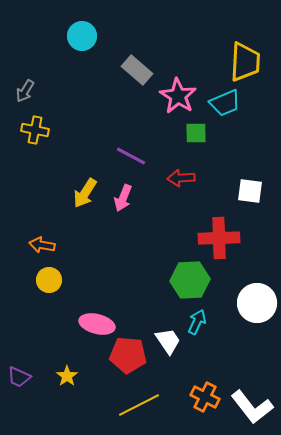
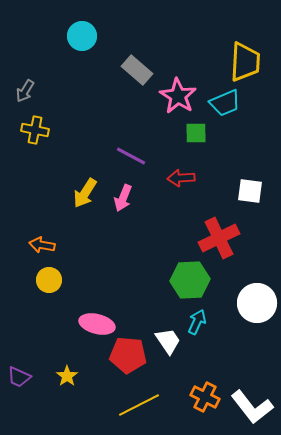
red cross: rotated 24 degrees counterclockwise
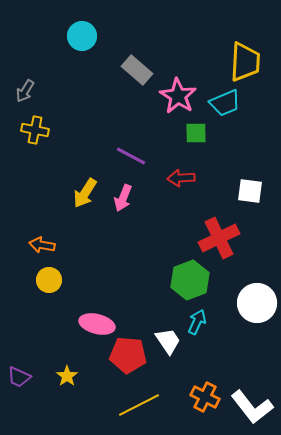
green hexagon: rotated 18 degrees counterclockwise
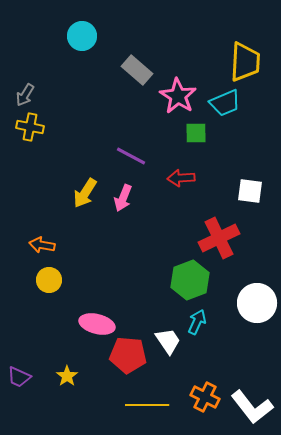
gray arrow: moved 4 px down
yellow cross: moved 5 px left, 3 px up
yellow line: moved 8 px right; rotated 27 degrees clockwise
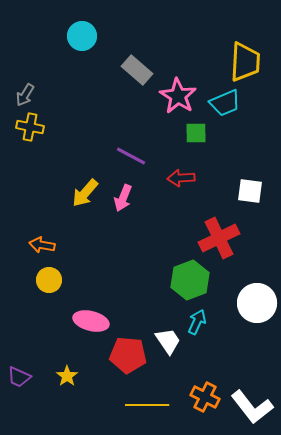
yellow arrow: rotated 8 degrees clockwise
pink ellipse: moved 6 px left, 3 px up
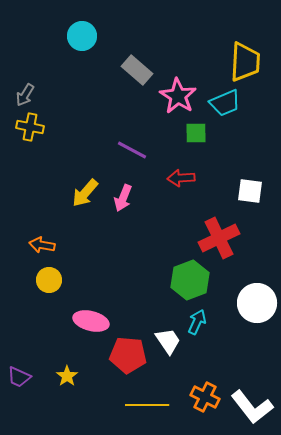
purple line: moved 1 px right, 6 px up
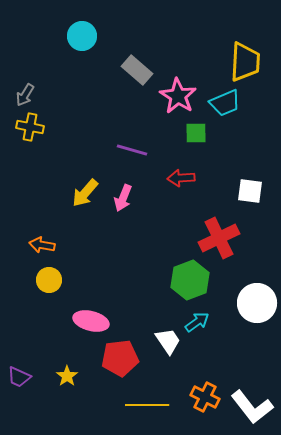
purple line: rotated 12 degrees counterclockwise
cyan arrow: rotated 30 degrees clockwise
red pentagon: moved 8 px left, 3 px down; rotated 12 degrees counterclockwise
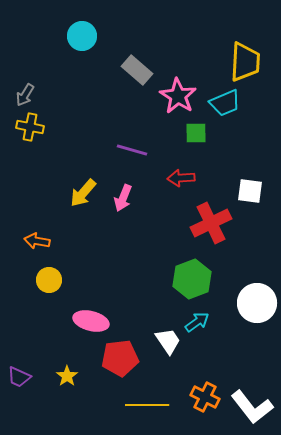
yellow arrow: moved 2 px left
red cross: moved 8 px left, 15 px up
orange arrow: moved 5 px left, 4 px up
green hexagon: moved 2 px right, 1 px up
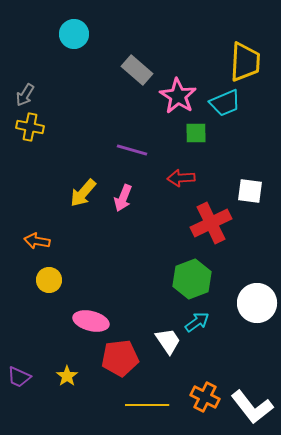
cyan circle: moved 8 px left, 2 px up
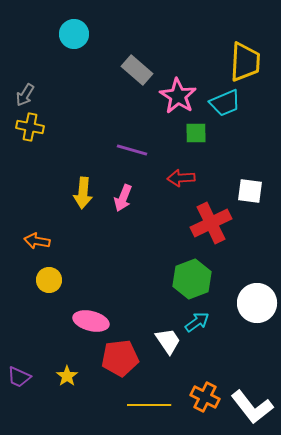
yellow arrow: rotated 36 degrees counterclockwise
yellow line: moved 2 px right
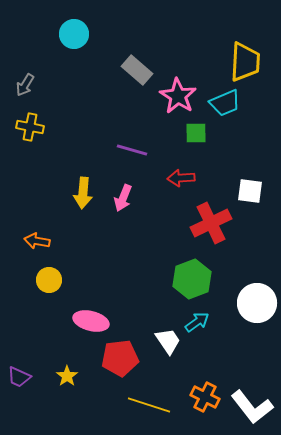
gray arrow: moved 10 px up
yellow line: rotated 18 degrees clockwise
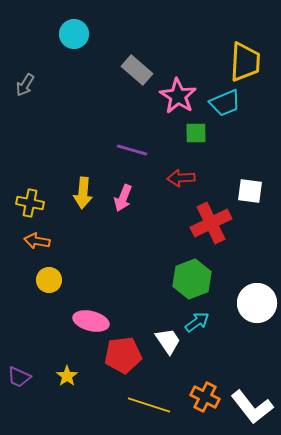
yellow cross: moved 76 px down
red pentagon: moved 3 px right, 3 px up
